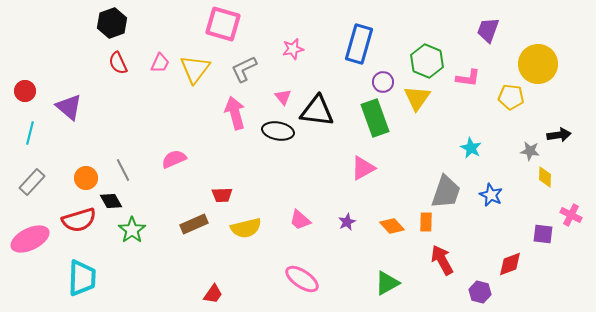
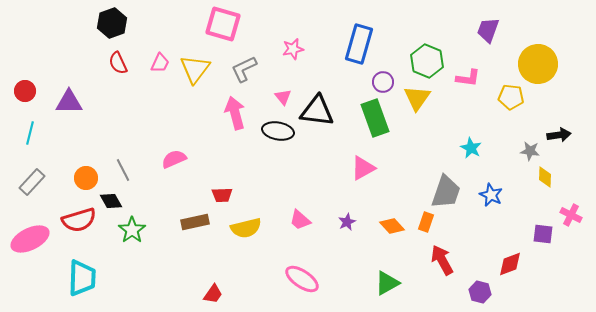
purple triangle at (69, 107): moved 5 px up; rotated 40 degrees counterclockwise
orange rectangle at (426, 222): rotated 18 degrees clockwise
brown rectangle at (194, 224): moved 1 px right, 2 px up; rotated 12 degrees clockwise
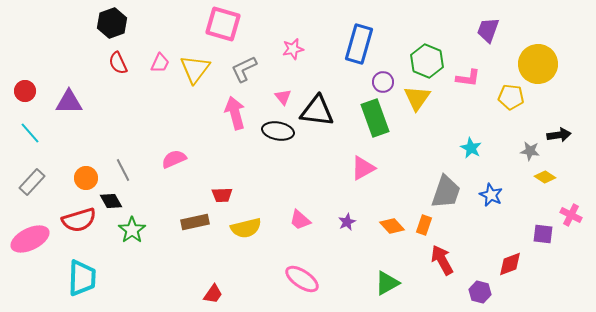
cyan line at (30, 133): rotated 55 degrees counterclockwise
yellow diamond at (545, 177): rotated 60 degrees counterclockwise
orange rectangle at (426, 222): moved 2 px left, 3 px down
